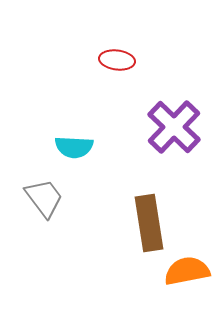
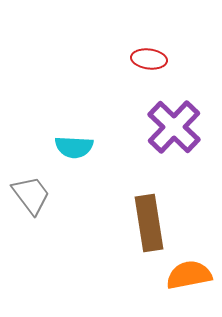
red ellipse: moved 32 px right, 1 px up
gray trapezoid: moved 13 px left, 3 px up
orange semicircle: moved 2 px right, 4 px down
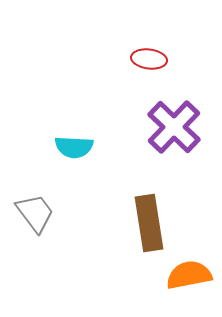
gray trapezoid: moved 4 px right, 18 px down
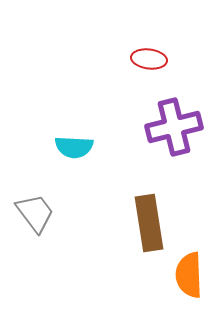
purple cross: rotated 32 degrees clockwise
orange semicircle: rotated 81 degrees counterclockwise
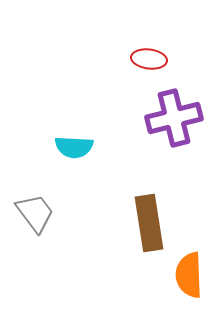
purple cross: moved 9 px up
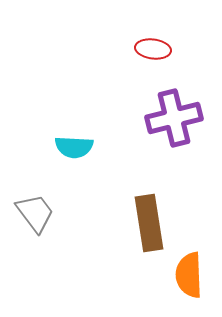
red ellipse: moved 4 px right, 10 px up
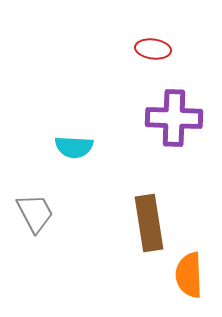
purple cross: rotated 16 degrees clockwise
gray trapezoid: rotated 9 degrees clockwise
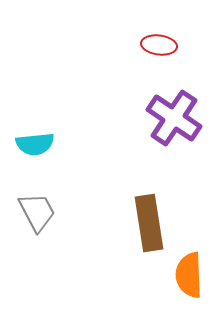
red ellipse: moved 6 px right, 4 px up
purple cross: rotated 32 degrees clockwise
cyan semicircle: moved 39 px left, 3 px up; rotated 9 degrees counterclockwise
gray trapezoid: moved 2 px right, 1 px up
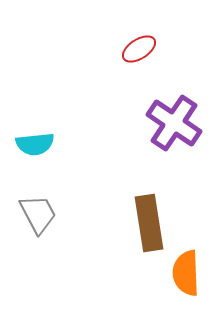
red ellipse: moved 20 px left, 4 px down; rotated 40 degrees counterclockwise
purple cross: moved 5 px down
gray trapezoid: moved 1 px right, 2 px down
orange semicircle: moved 3 px left, 2 px up
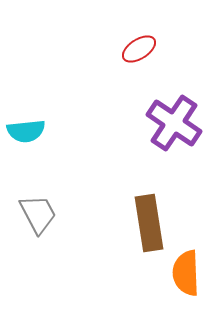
cyan semicircle: moved 9 px left, 13 px up
